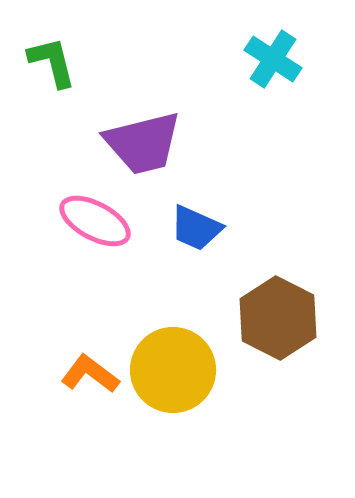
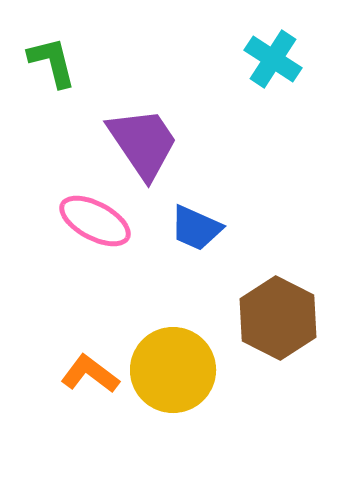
purple trapezoid: rotated 110 degrees counterclockwise
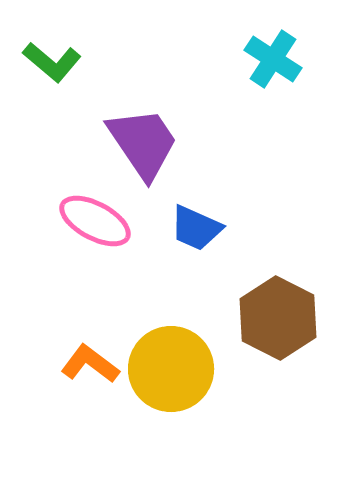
green L-shape: rotated 144 degrees clockwise
yellow circle: moved 2 px left, 1 px up
orange L-shape: moved 10 px up
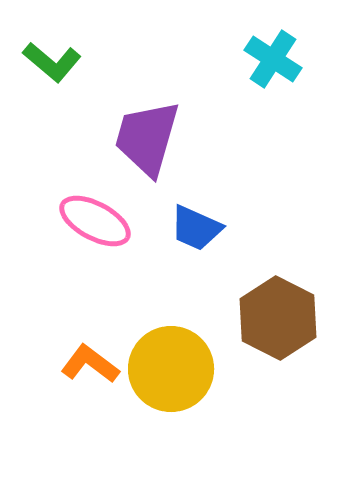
purple trapezoid: moved 4 px right, 5 px up; rotated 130 degrees counterclockwise
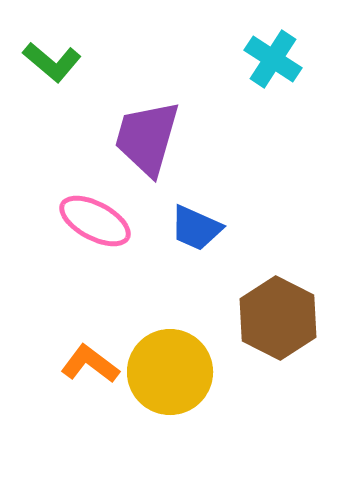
yellow circle: moved 1 px left, 3 px down
